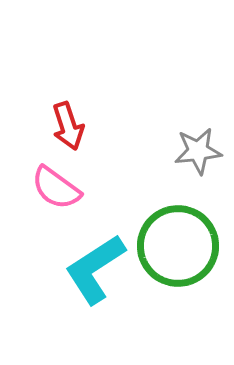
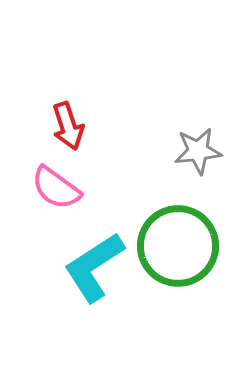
cyan L-shape: moved 1 px left, 2 px up
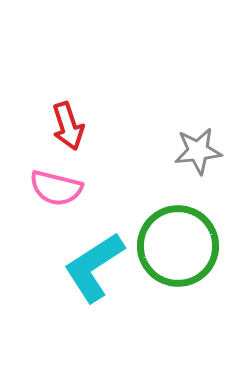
pink semicircle: rotated 22 degrees counterclockwise
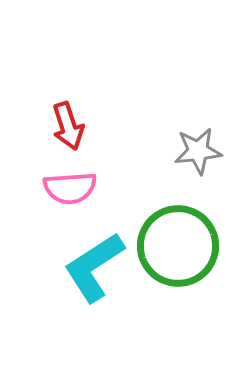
pink semicircle: moved 14 px right; rotated 18 degrees counterclockwise
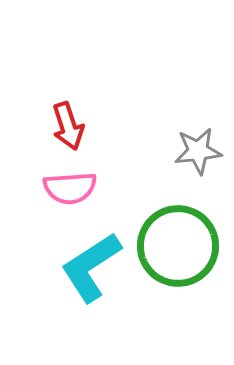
cyan L-shape: moved 3 px left
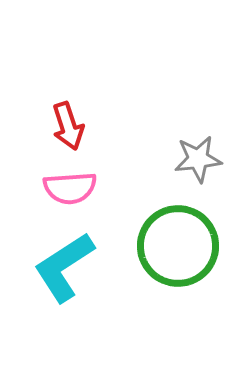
gray star: moved 8 px down
cyan L-shape: moved 27 px left
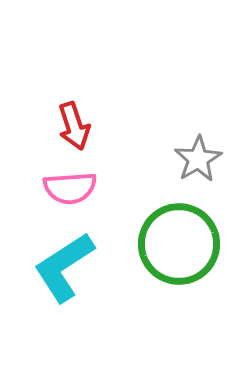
red arrow: moved 6 px right
gray star: rotated 24 degrees counterclockwise
green circle: moved 1 px right, 2 px up
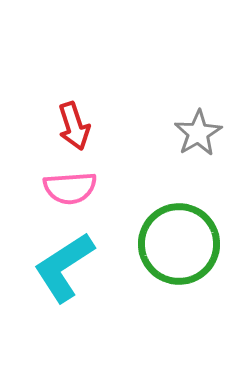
gray star: moved 26 px up
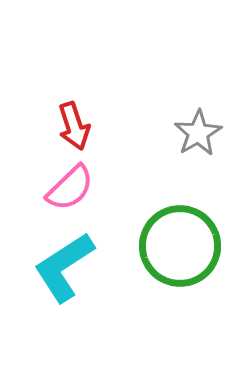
pink semicircle: rotated 40 degrees counterclockwise
green circle: moved 1 px right, 2 px down
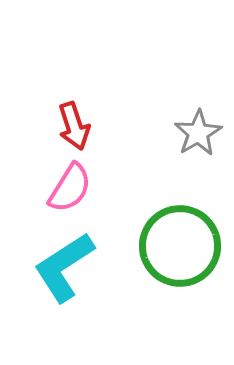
pink semicircle: rotated 14 degrees counterclockwise
